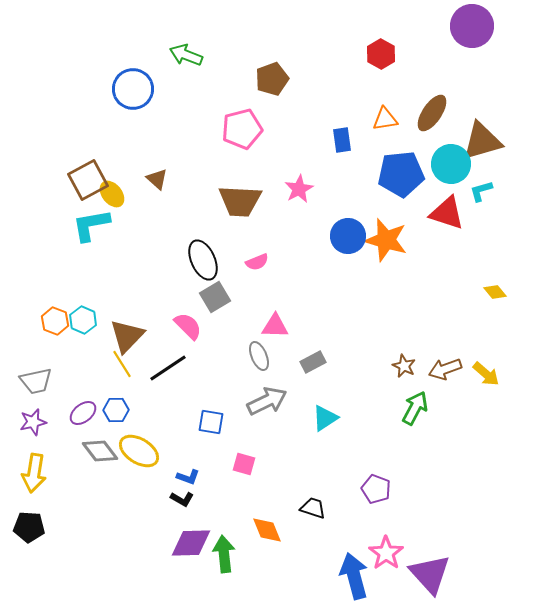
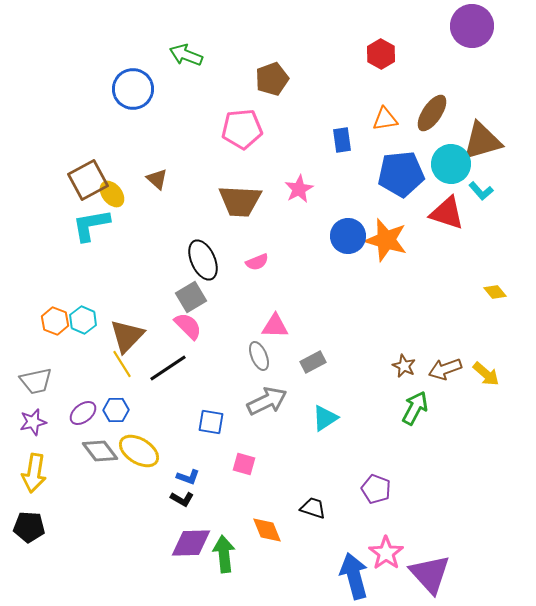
pink pentagon at (242, 129): rotated 9 degrees clockwise
cyan L-shape at (481, 191): rotated 115 degrees counterclockwise
gray square at (215, 297): moved 24 px left
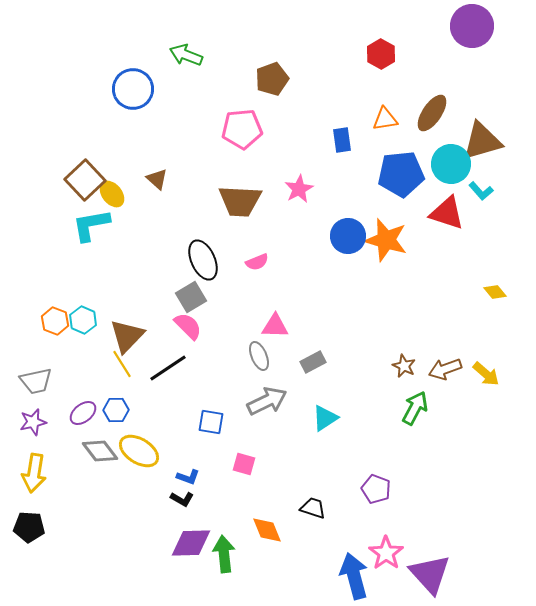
brown square at (88, 180): moved 3 px left; rotated 15 degrees counterclockwise
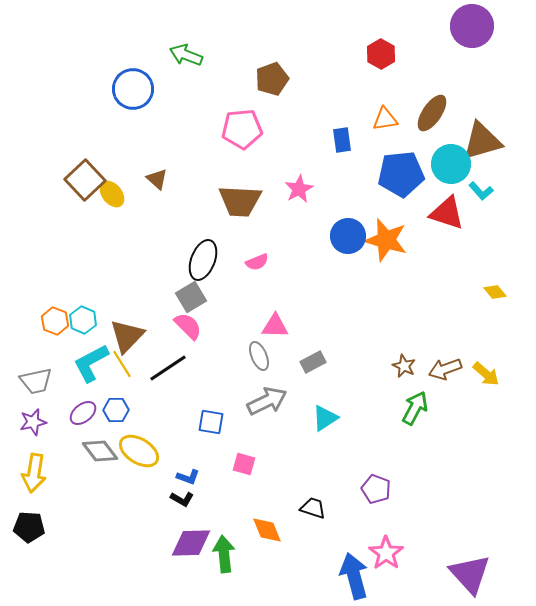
cyan L-shape at (91, 225): moved 138 px down; rotated 18 degrees counterclockwise
black ellipse at (203, 260): rotated 45 degrees clockwise
purple triangle at (430, 574): moved 40 px right
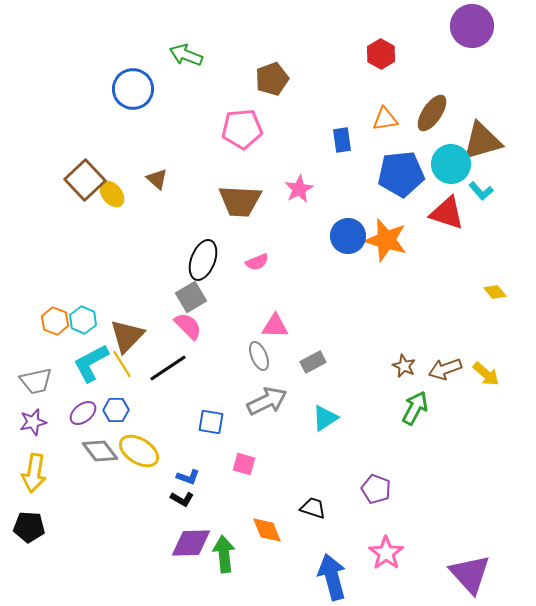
blue arrow at (354, 576): moved 22 px left, 1 px down
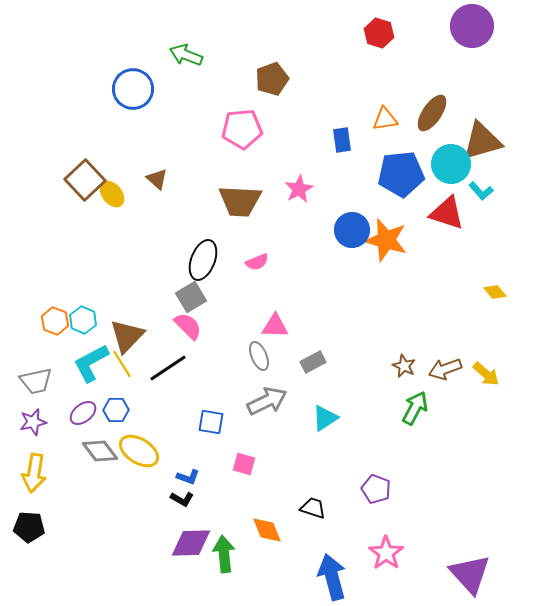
red hexagon at (381, 54): moved 2 px left, 21 px up; rotated 12 degrees counterclockwise
blue circle at (348, 236): moved 4 px right, 6 px up
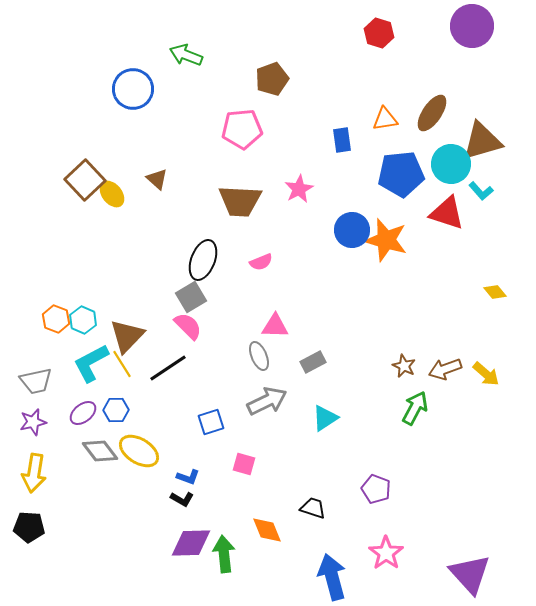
pink semicircle at (257, 262): moved 4 px right
orange hexagon at (55, 321): moved 1 px right, 2 px up
blue square at (211, 422): rotated 28 degrees counterclockwise
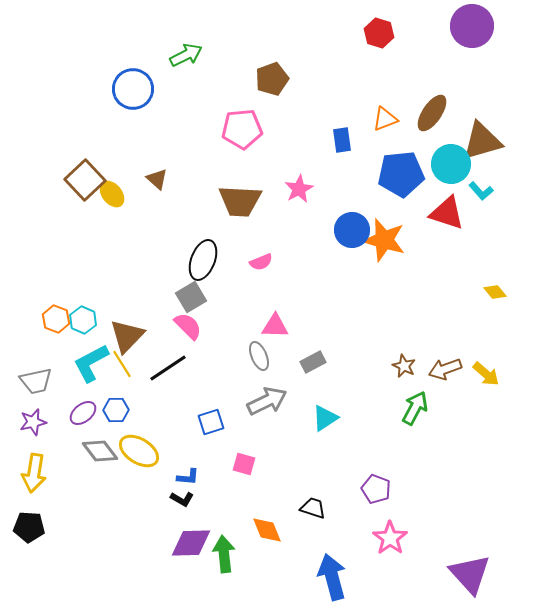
green arrow at (186, 55): rotated 132 degrees clockwise
orange triangle at (385, 119): rotated 12 degrees counterclockwise
orange star at (386, 240): moved 2 px left
blue L-shape at (188, 477): rotated 15 degrees counterclockwise
pink star at (386, 553): moved 4 px right, 15 px up
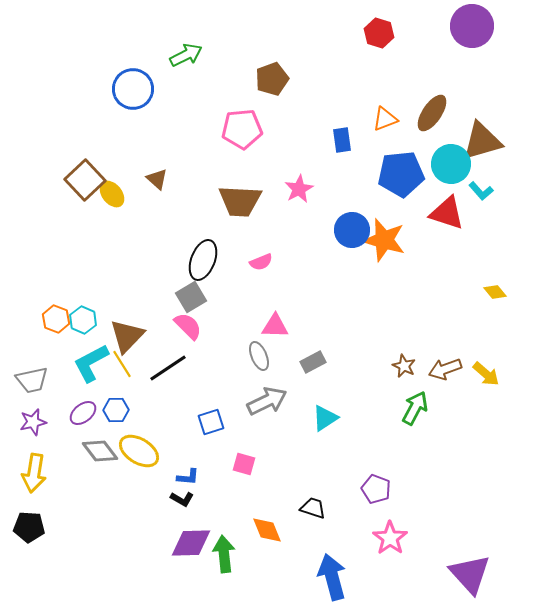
gray trapezoid at (36, 381): moved 4 px left, 1 px up
